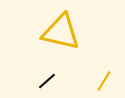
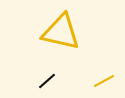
yellow line: rotated 30 degrees clockwise
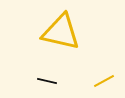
black line: rotated 54 degrees clockwise
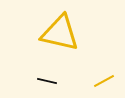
yellow triangle: moved 1 px left, 1 px down
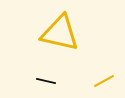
black line: moved 1 px left
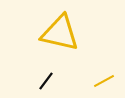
black line: rotated 66 degrees counterclockwise
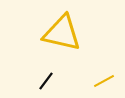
yellow triangle: moved 2 px right
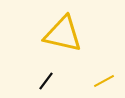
yellow triangle: moved 1 px right, 1 px down
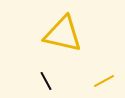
black line: rotated 66 degrees counterclockwise
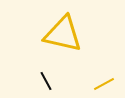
yellow line: moved 3 px down
